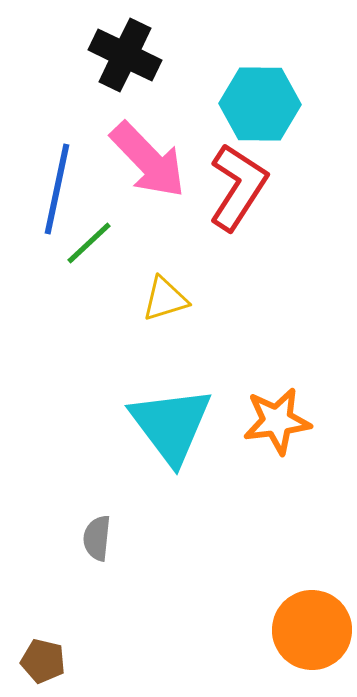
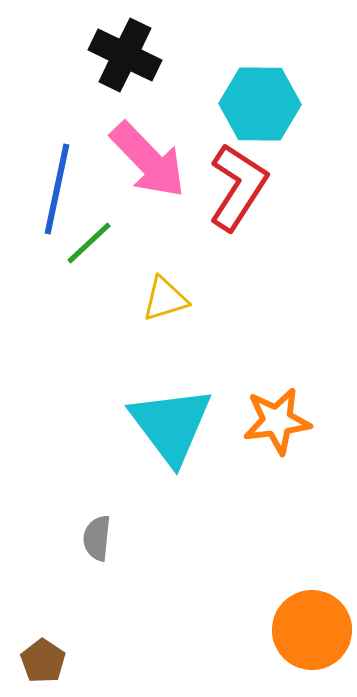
brown pentagon: rotated 21 degrees clockwise
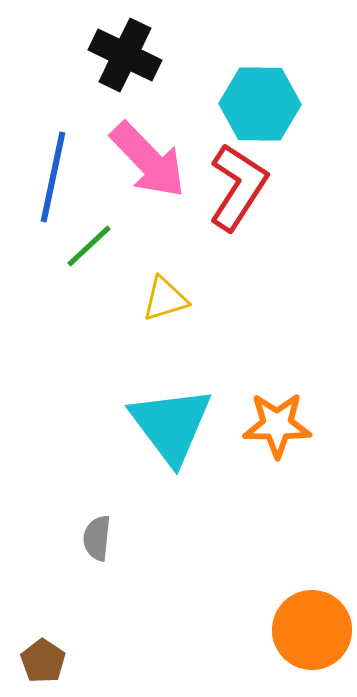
blue line: moved 4 px left, 12 px up
green line: moved 3 px down
orange star: moved 4 px down; rotated 8 degrees clockwise
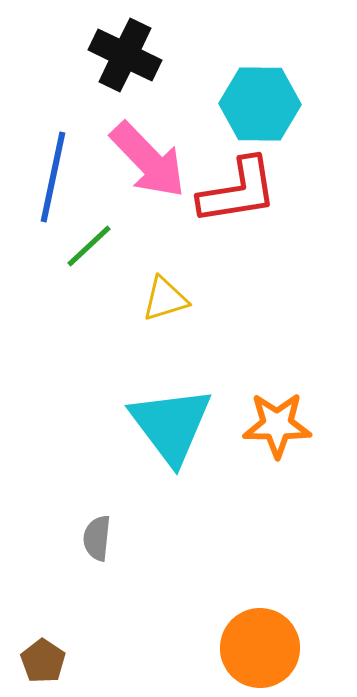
red L-shape: moved 4 px down; rotated 48 degrees clockwise
orange circle: moved 52 px left, 18 px down
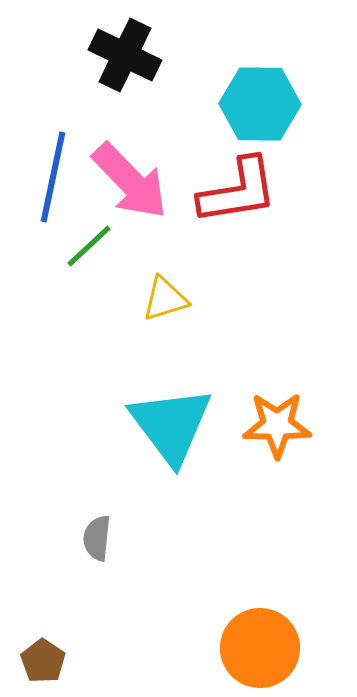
pink arrow: moved 18 px left, 21 px down
